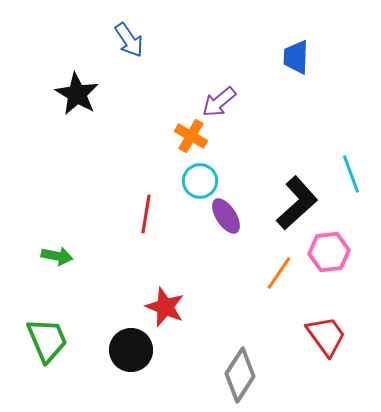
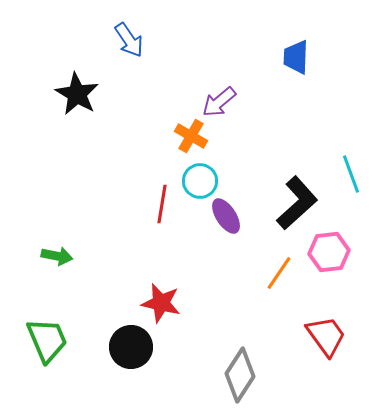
red line: moved 16 px right, 10 px up
red star: moved 4 px left, 4 px up; rotated 9 degrees counterclockwise
black circle: moved 3 px up
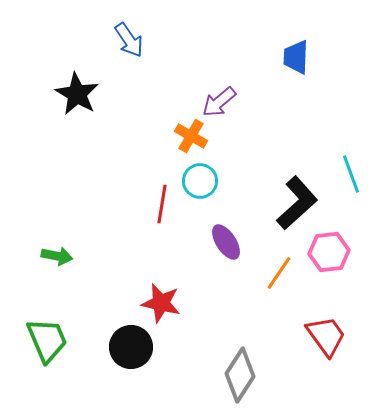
purple ellipse: moved 26 px down
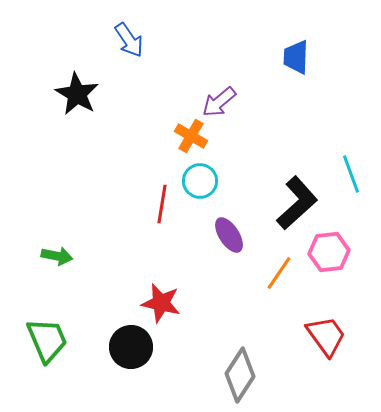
purple ellipse: moved 3 px right, 7 px up
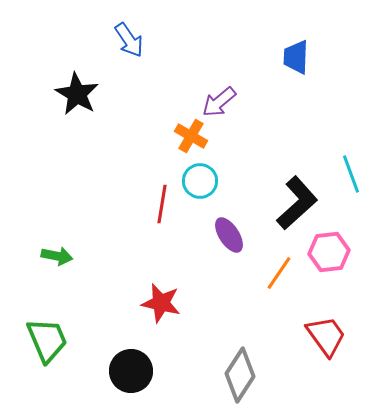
black circle: moved 24 px down
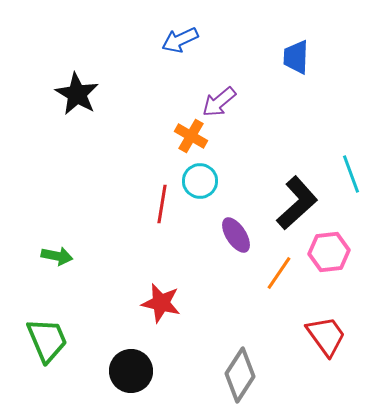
blue arrow: moved 51 px right; rotated 99 degrees clockwise
purple ellipse: moved 7 px right
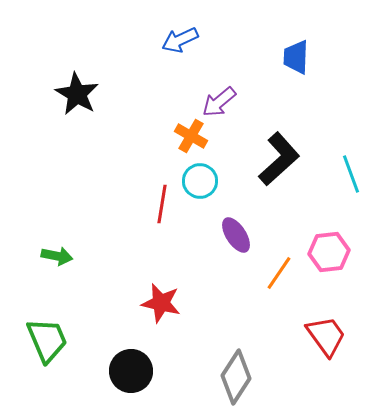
black L-shape: moved 18 px left, 44 px up
gray diamond: moved 4 px left, 2 px down
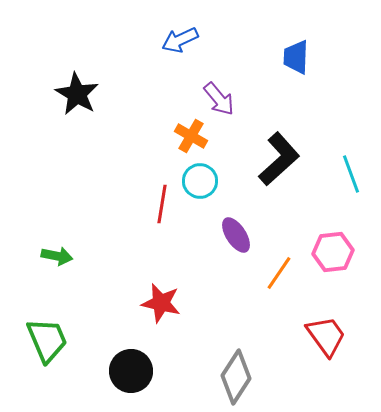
purple arrow: moved 3 px up; rotated 90 degrees counterclockwise
pink hexagon: moved 4 px right
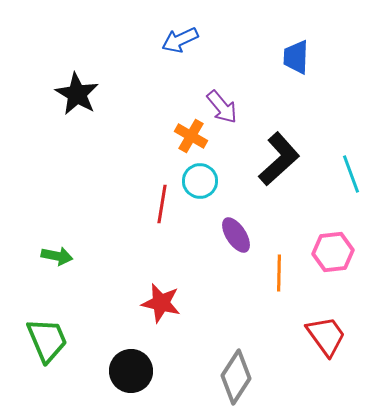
purple arrow: moved 3 px right, 8 px down
orange line: rotated 33 degrees counterclockwise
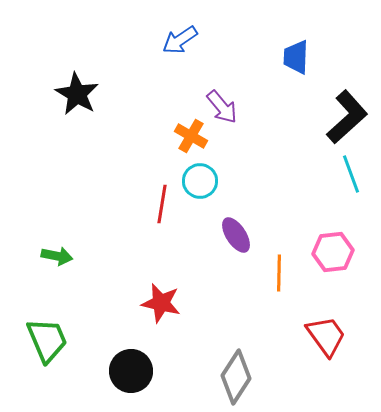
blue arrow: rotated 9 degrees counterclockwise
black L-shape: moved 68 px right, 42 px up
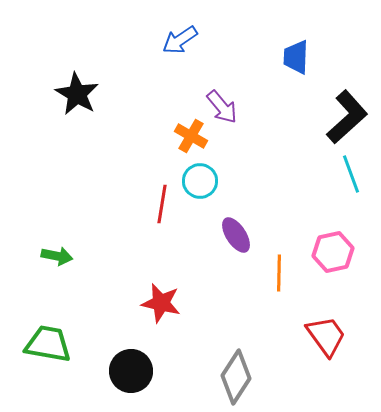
pink hexagon: rotated 6 degrees counterclockwise
green trapezoid: moved 1 px right, 4 px down; rotated 57 degrees counterclockwise
